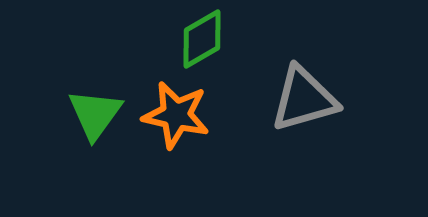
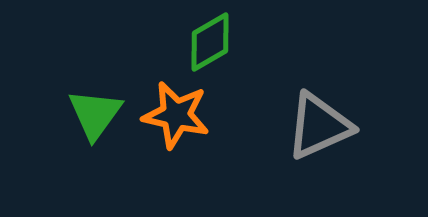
green diamond: moved 8 px right, 3 px down
gray triangle: moved 15 px right, 27 px down; rotated 8 degrees counterclockwise
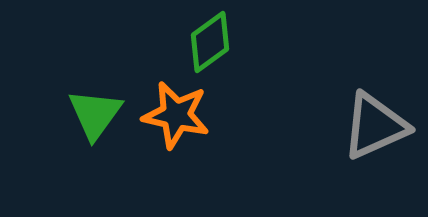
green diamond: rotated 6 degrees counterclockwise
gray triangle: moved 56 px right
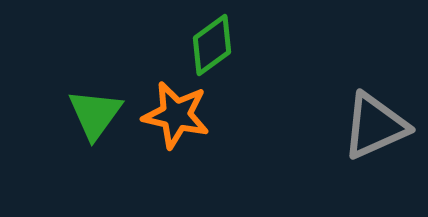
green diamond: moved 2 px right, 3 px down
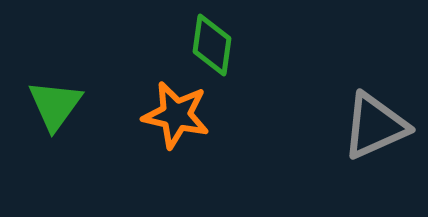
green diamond: rotated 46 degrees counterclockwise
green triangle: moved 40 px left, 9 px up
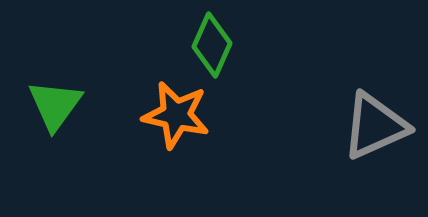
green diamond: rotated 16 degrees clockwise
